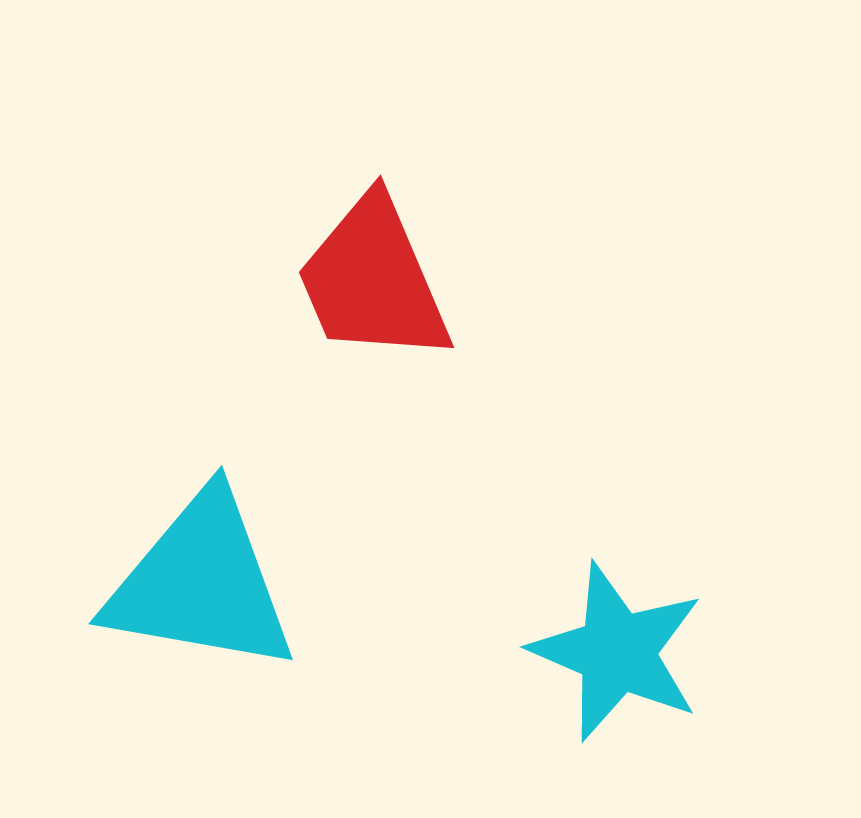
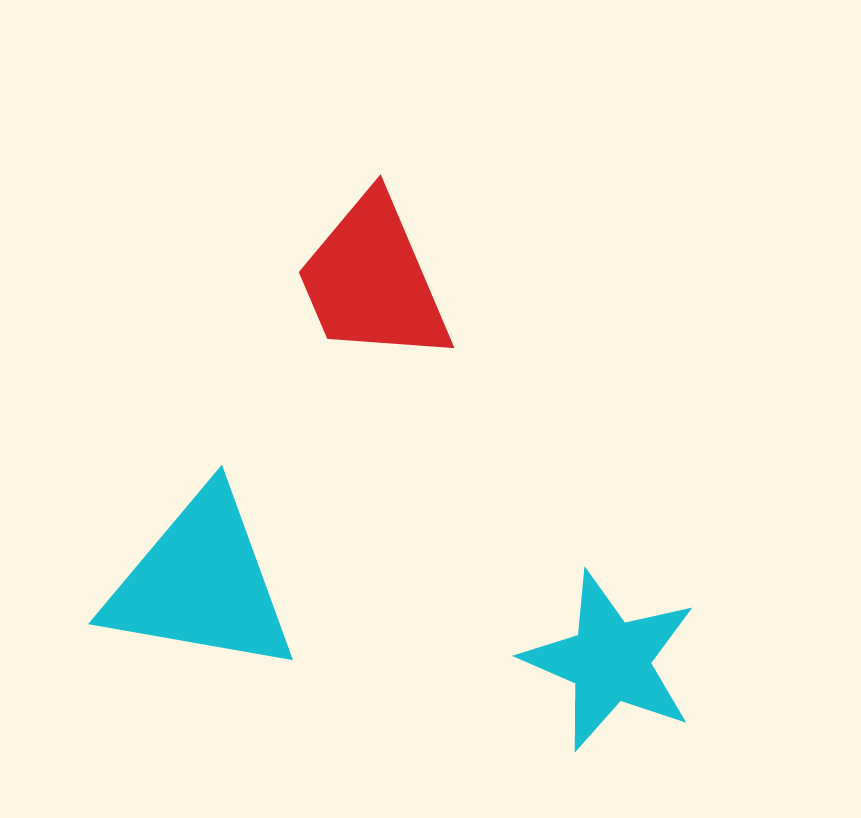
cyan star: moved 7 px left, 9 px down
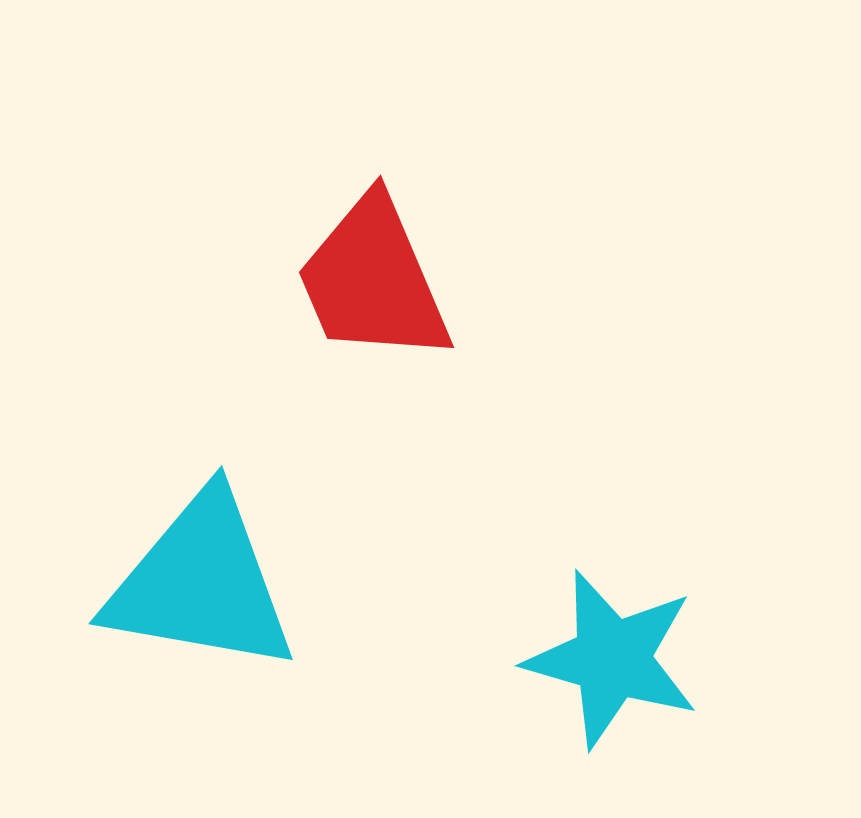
cyan star: moved 2 px right, 2 px up; rotated 7 degrees counterclockwise
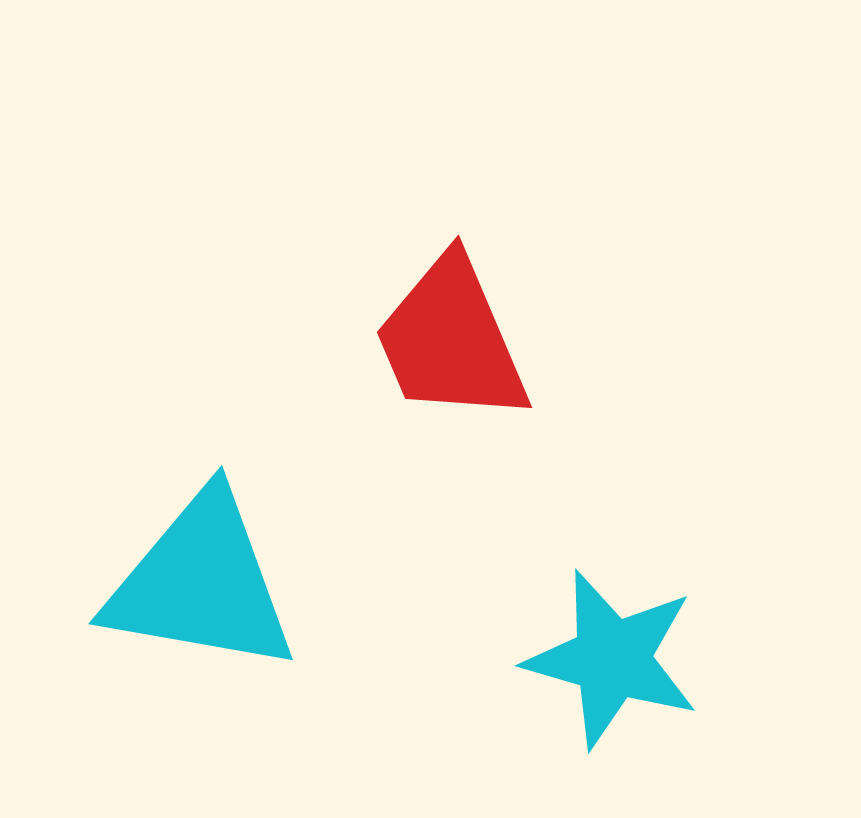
red trapezoid: moved 78 px right, 60 px down
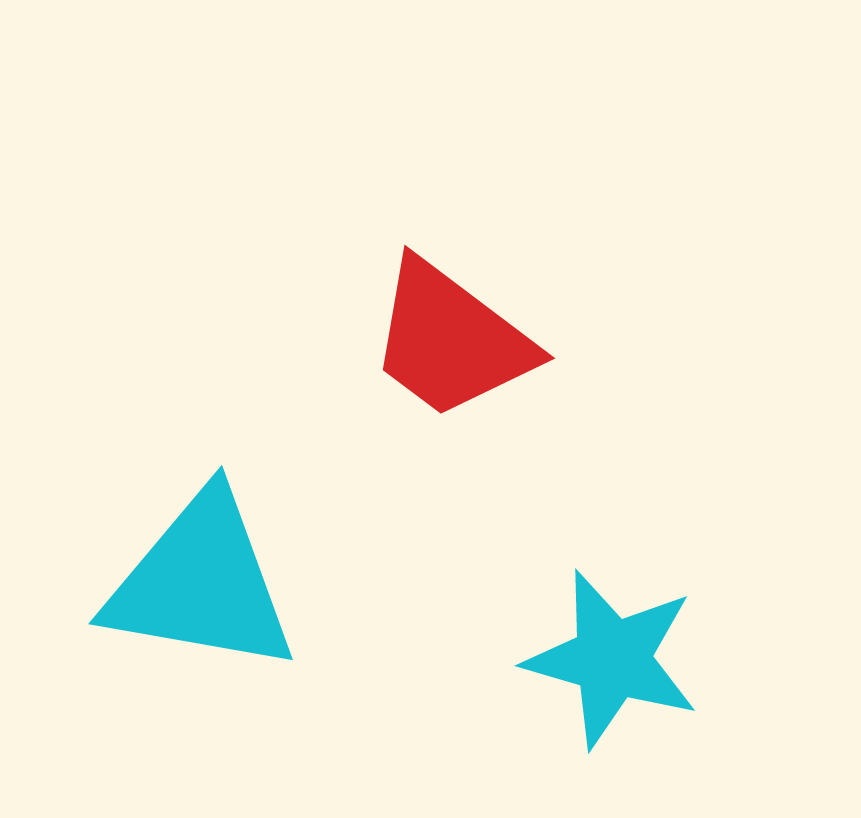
red trapezoid: rotated 30 degrees counterclockwise
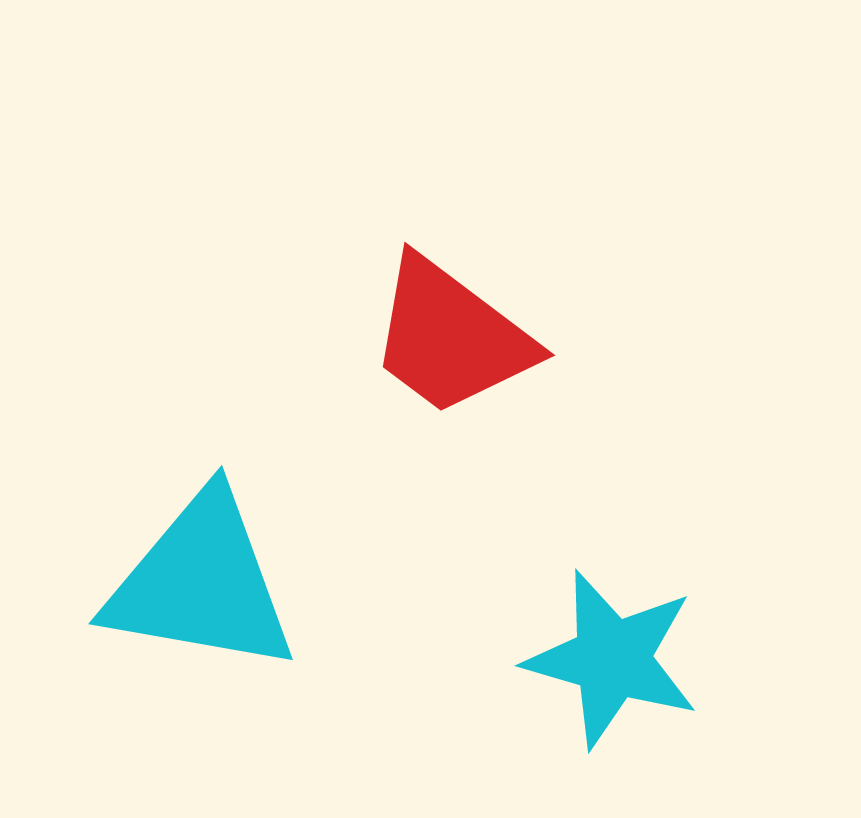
red trapezoid: moved 3 px up
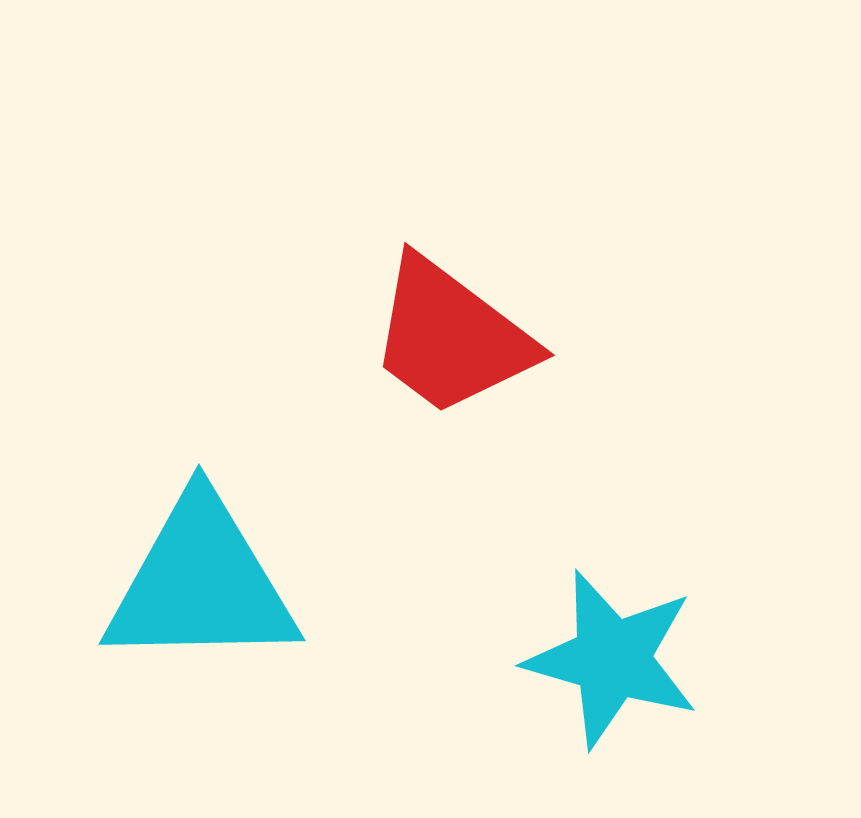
cyan triangle: rotated 11 degrees counterclockwise
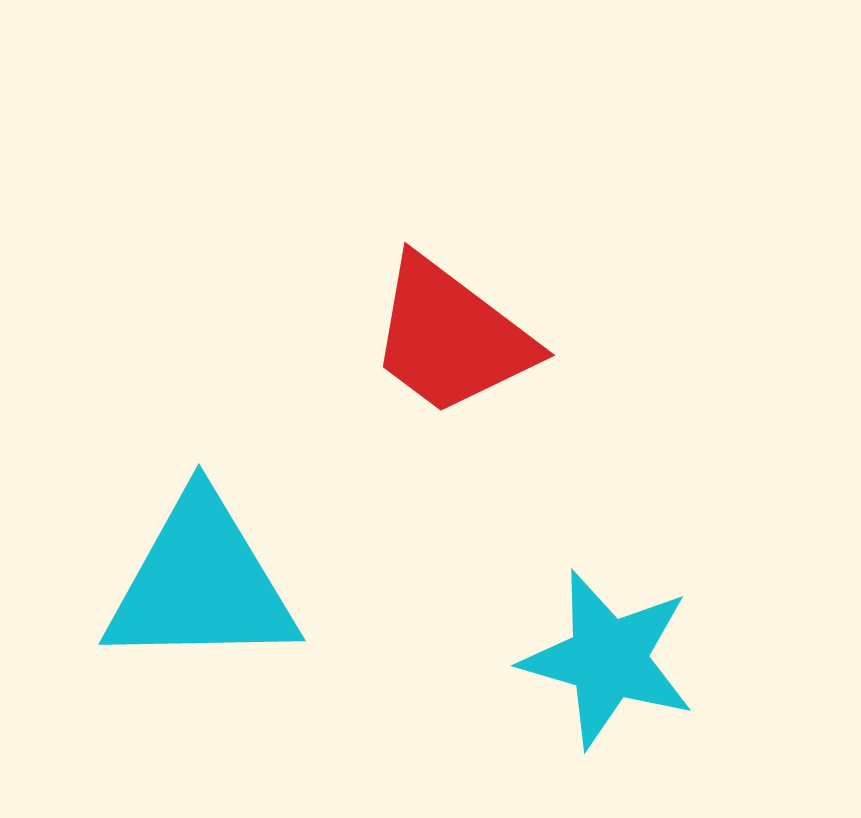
cyan star: moved 4 px left
